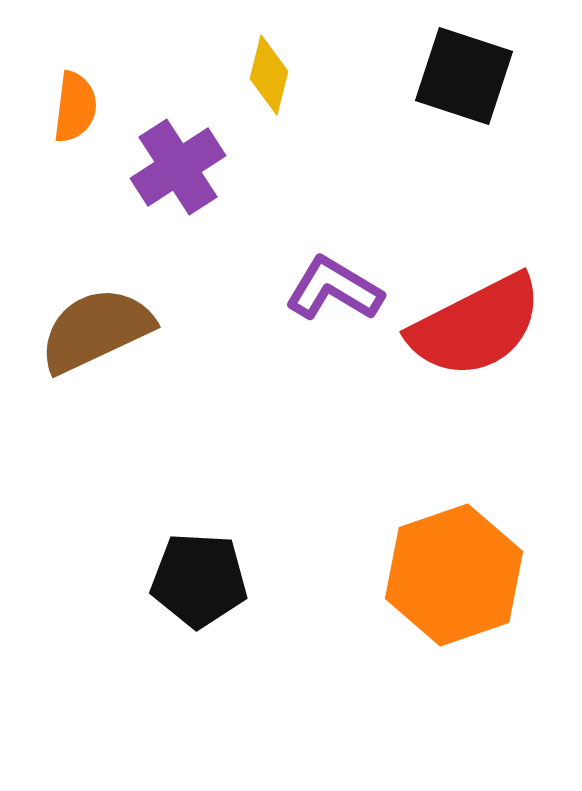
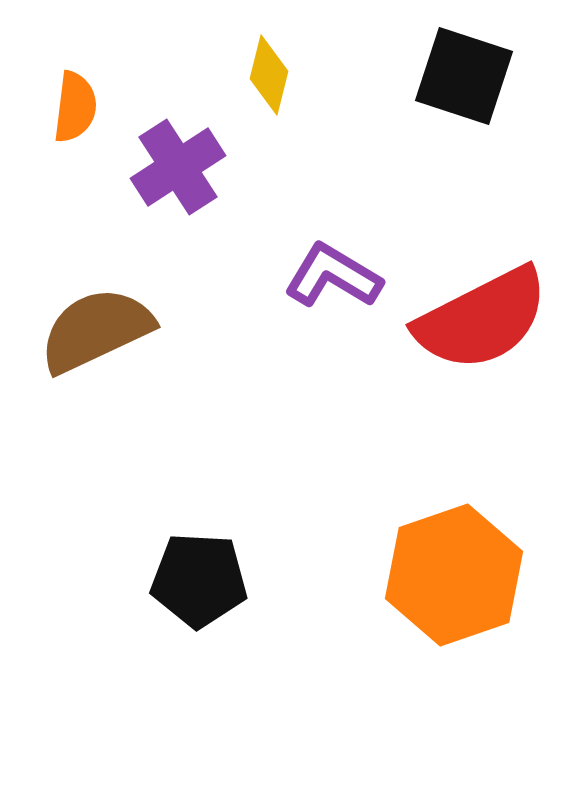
purple L-shape: moved 1 px left, 13 px up
red semicircle: moved 6 px right, 7 px up
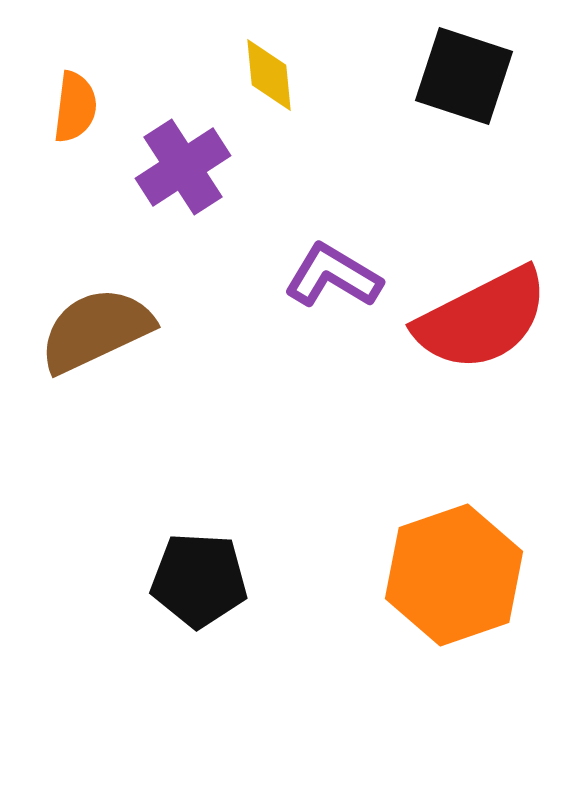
yellow diamond: rotated 20 degrees counterclockwise
purple cross: moved 5 px right
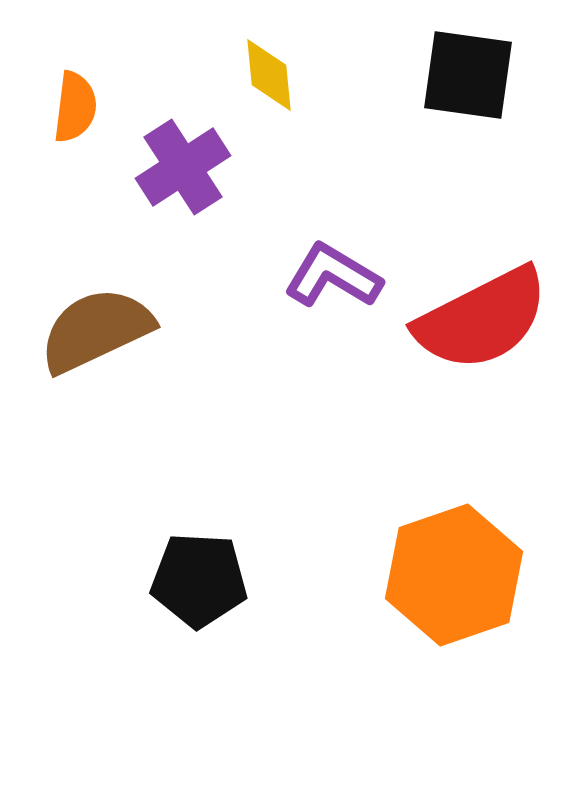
black square: moved 4 px right, 1 px up; rotated 10 degrees counterclockwise
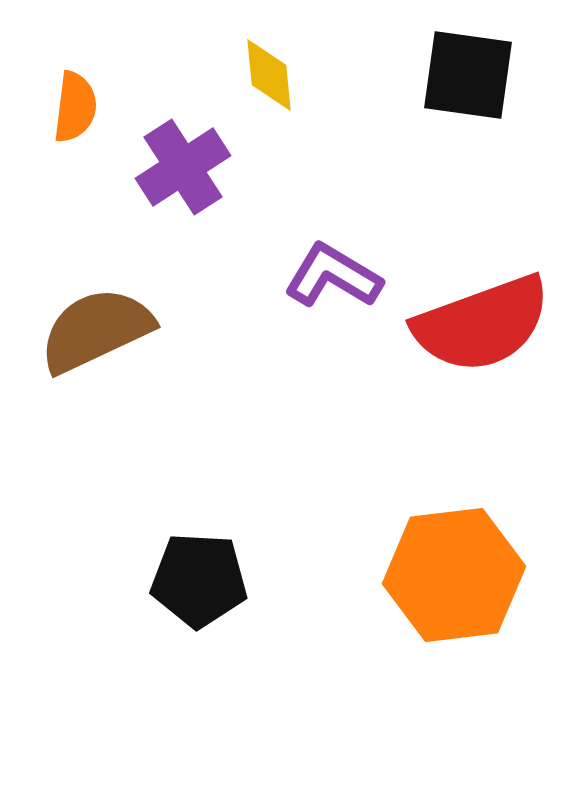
red semicircle: moved 5 px down; rotated 7 degrees clockwise
orange hexagon: rotated 12 degrees clockwise
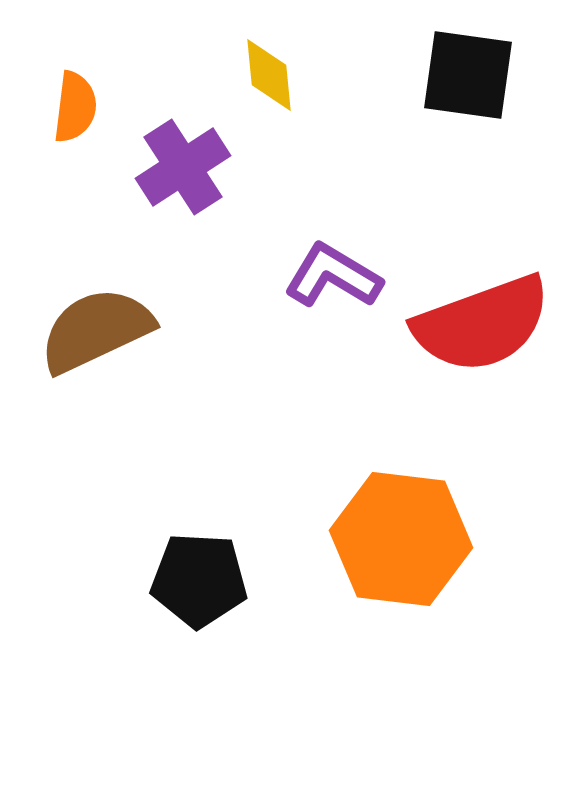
orange hexagon: moved 53 px left, 36 px up; rotated 14 degrees clockwise
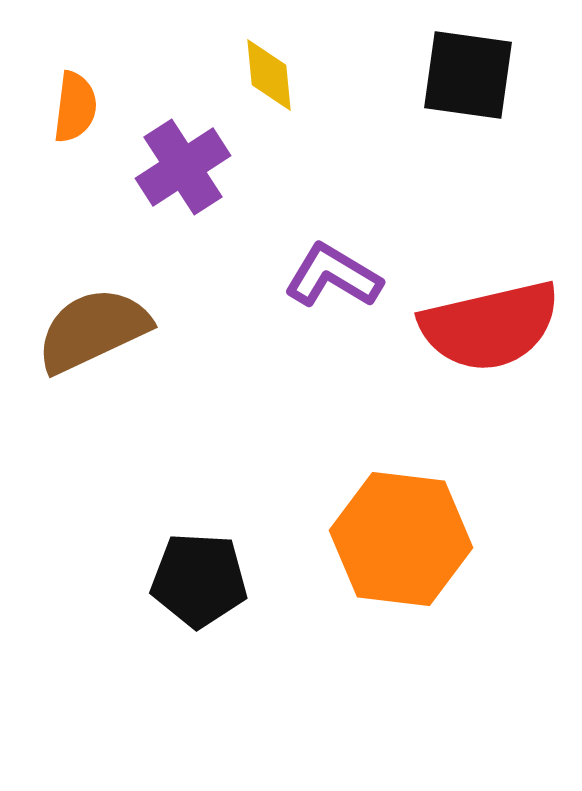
red semicircle: moved 8 px right, 2 px down; rotated 7 degrees clockwise
brown semicircle: moved 3 px left
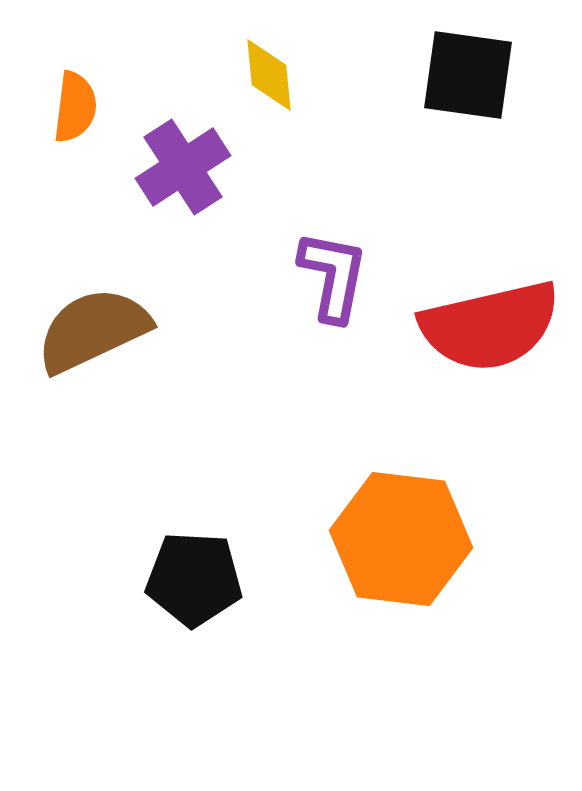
purple L-shape: rotated 70 degrees clockwise
black pentagon: moved 5 px left, 1 px up
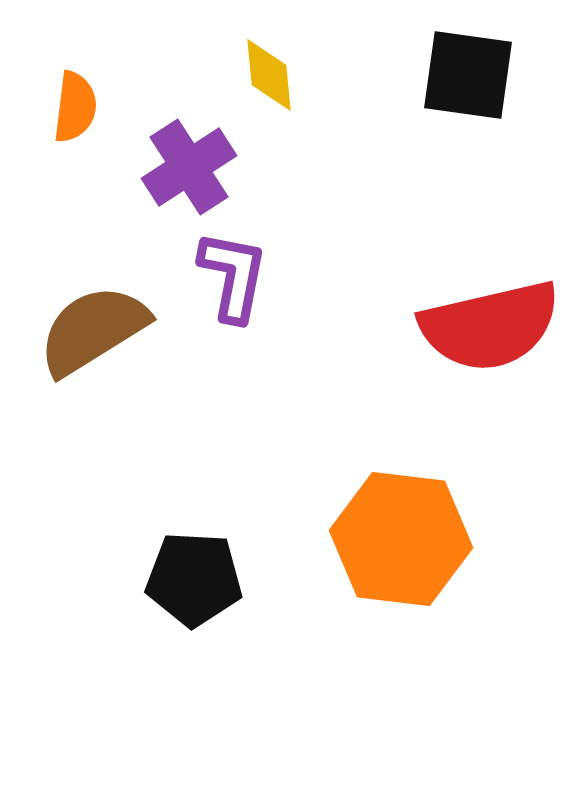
purple cross: moved 6 px right
purple L-shape: moved 100 px left
brown semicircle: rotated 7 degrees counterclockwise
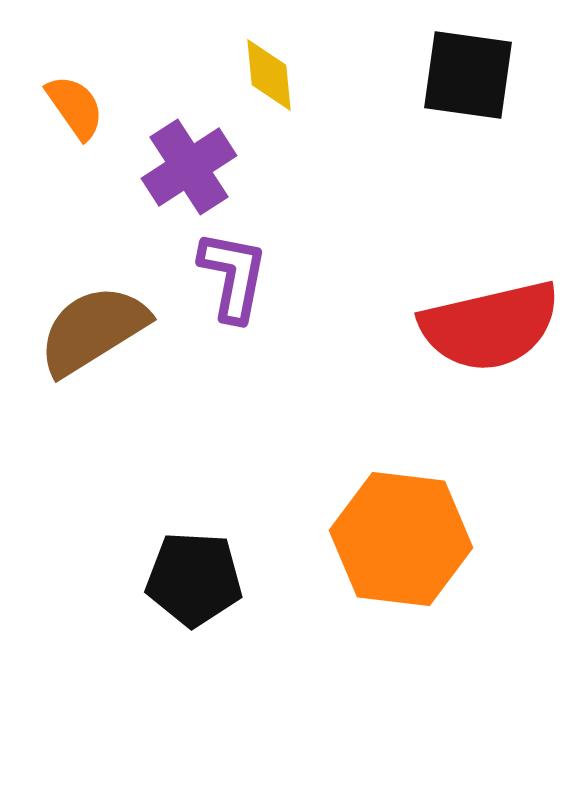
orange semicircle: rotated 42 degrees counterclockwise
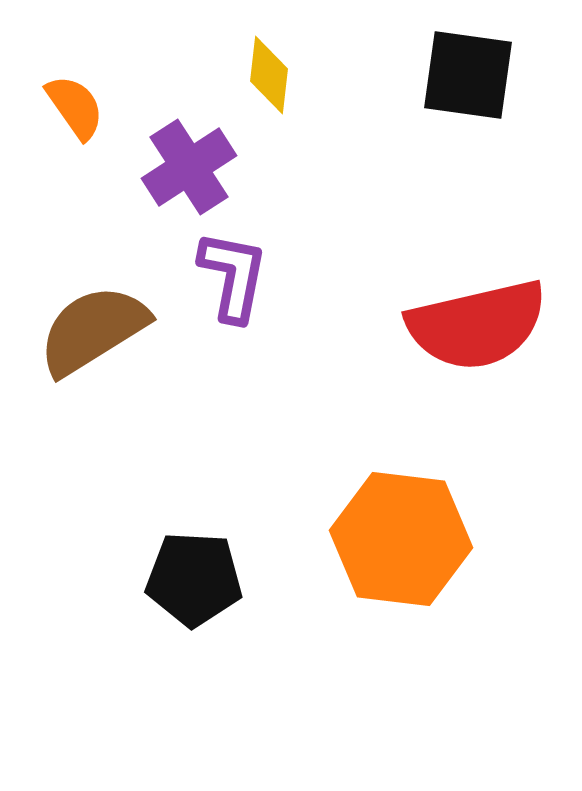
yellow diamond: rotated 12 degrees clockwise
red semicircle: moved 13 px left, 1 px up
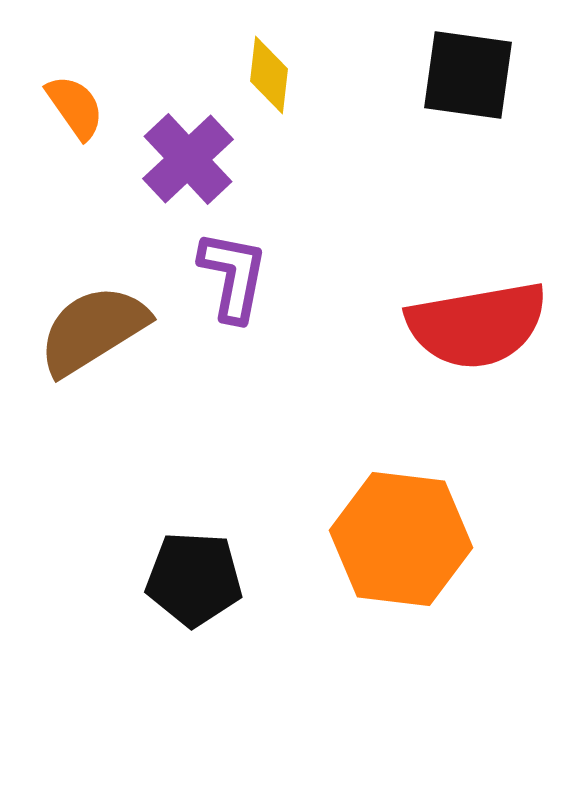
purple cross: moved 1 px left, 8 px up; rotated 10 degrees counterclockwise
red semicircle: rotated 3 degrees clockwise
